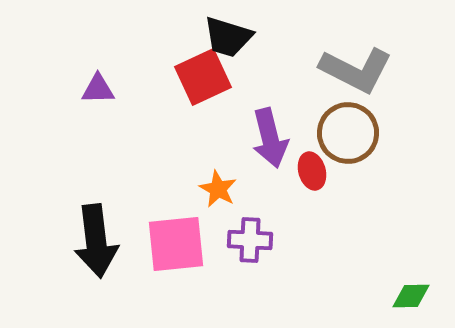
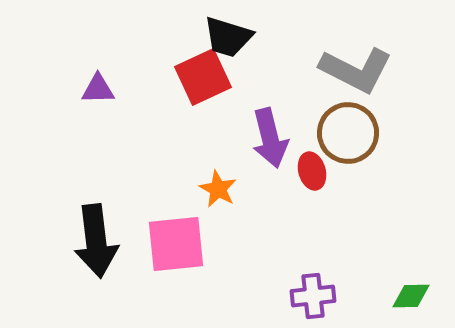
purple cross: moved 63 px right, 56 px down; rotated 9 degrees counterclockwise
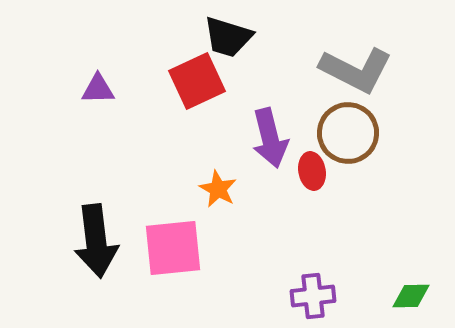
red square: moved 6 px left, 4 px down
red ellipse: rotated 6 degrees clockwise
pink square: moved 3 px left, 4 px down
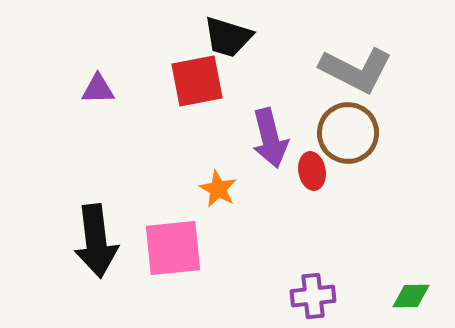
red square: rotated 14 degrees clockwise
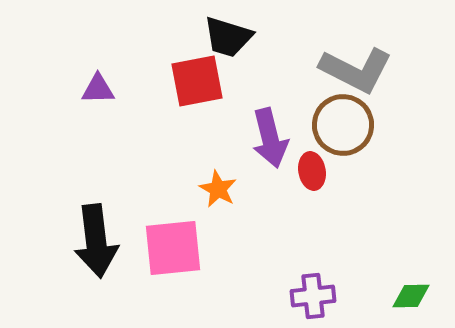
brown circle: moved 5 px left, 8 px up
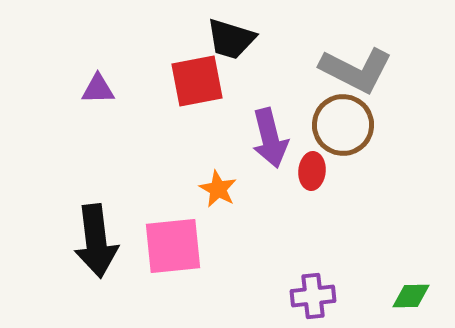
black trapezoid: moved 3 px right, 2 px down
red ellipse: rotated 15 degrees clockwise
pink square: moved 2 px up
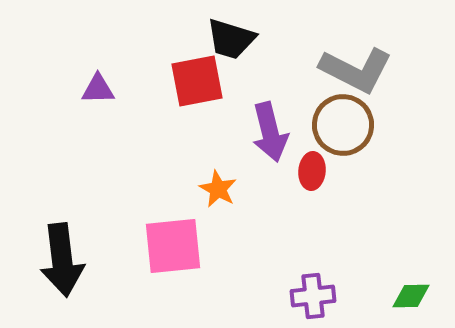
purple arrow: moved 6 px up
black arrow: moved 34 px left, 19 px down
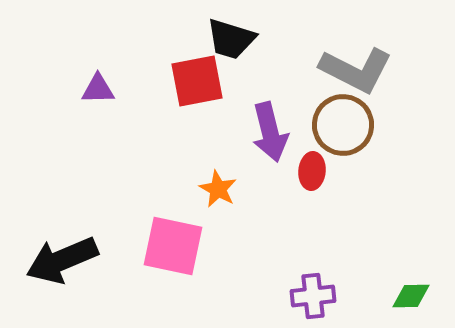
pink square: rotated 18 degrees clockwise
black arrow: rotated 74 degrees clockwise
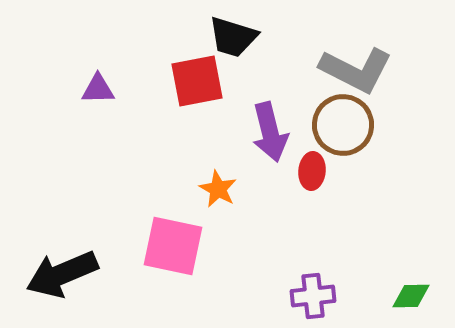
black trapezoid: moved 2 px right, 2 px up
black arrow: moved 14 px down
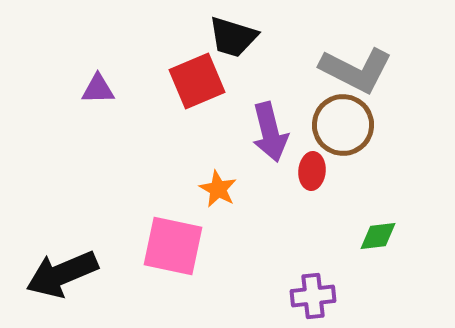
red square: rotated 12 degrees counterclockwise
green diamond: moved 33 px left, 60 px up; rotated 6 degrees counterclockwise
